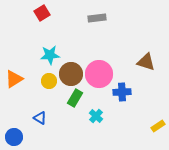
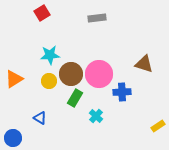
brown triangle: moved 2 px left, 2 px down
blue circle: moved 1 px left, 1 px down
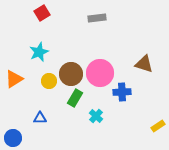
cyan star: moved 11 px left, 3 px up; rotated 18 degrees counterclockwise
pink circle: moved 1 px right, 1 px up
blue triangle: rotated 32 degrees counterclockwise
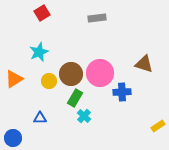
cyan cross: moved 12 px left
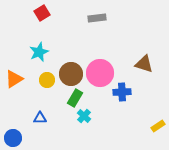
yellow circle: moved 2 px left, 1 px up
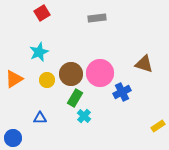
blue cross: rotated 24 degrees counterclockwise
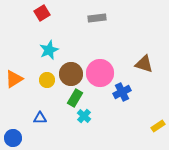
cyan star: moved 10 px right, 2 px up
